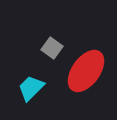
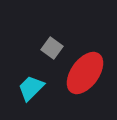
red ellipse: moved 1 px left, 2 px down
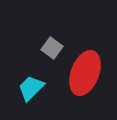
red ellipse: rotated 15 degrees counterclockwise
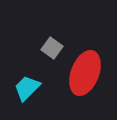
cyan trapezoid: moved 4 px left
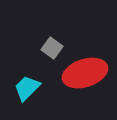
red ellipse: rotated 51 degrees clockwise
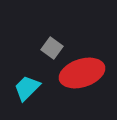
red ellipse: moved 3 px left
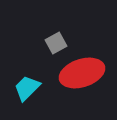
gray square: moved 4 px right, 5 px up; rotated 25 degrees clockwise
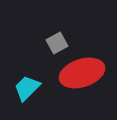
gray square: moved 1 px right
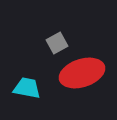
cyan trapezoid: rotated 56 degrees clockwise
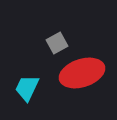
cyan trapezoid: rotated 76 degrees counterclockwise
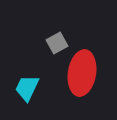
red ellipse: rotated 63 degrees counterclockwise
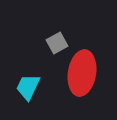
cyan trapezoid: moved 1 px right, 1 px up
